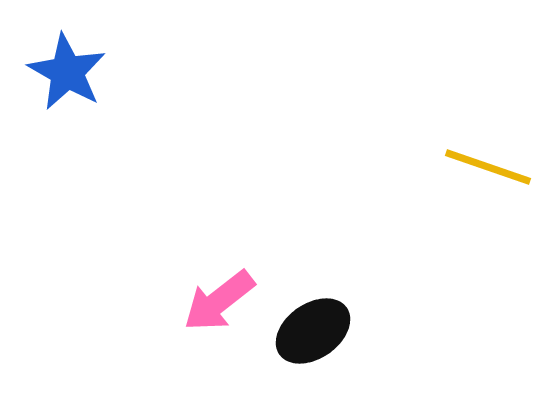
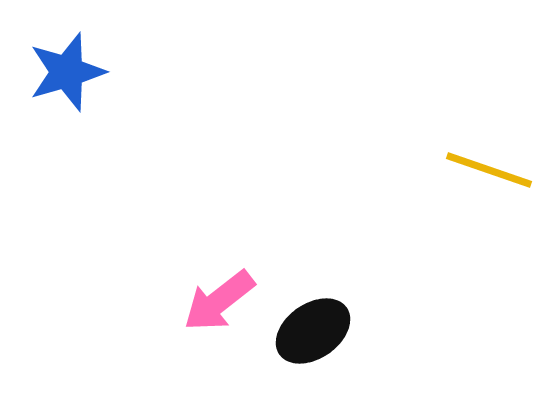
blue star: rotated 26 degrees clockwise
yellow line: moved 1 px right, 3 px down
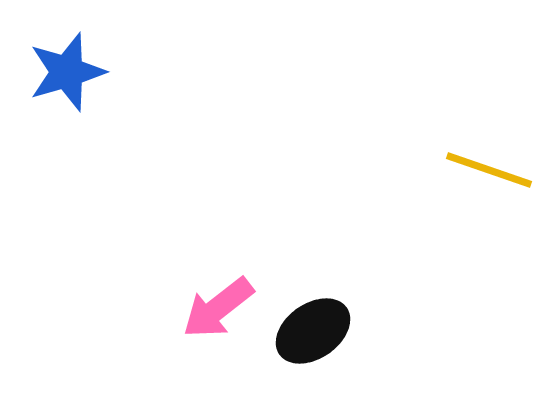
pink arrow: moved 1 px left, 7 px down
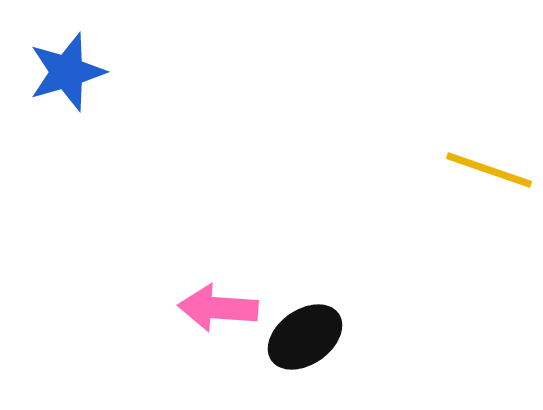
pink arrow: rotated 42 degrees clockwise
black ellipse: moved 8 px left, 6 px down
